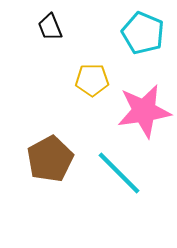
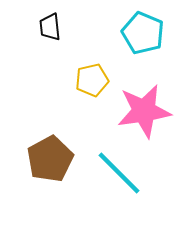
black trapezoid: rotated 16 degrees clockwise
yellow pentagon: rotated 12 degrees counterclockwise
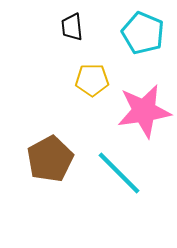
black trapezoid: moved 22 px right
yellow pentagon: rotated 12 degrees clockwise
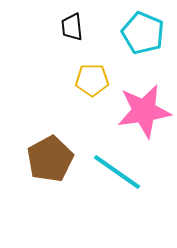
cyan line: moved 2 px left, 1 px up; rotated 10 degrees counterclockwise
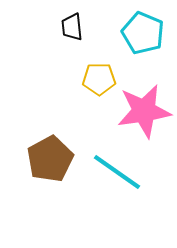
yellow pentagon: moved 7 px right, 1 px up
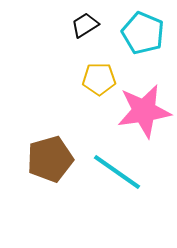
black trapezoid: moved 13 px right, 2 px up; rotated 64 degrees clockwise
brown pentagon: rotated 12 degrees clockwise
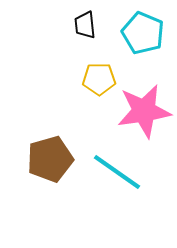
black trapezoid: rotated 64 degrees counterclockwise
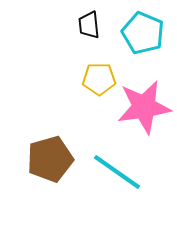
black trapezoid: moved 4 px right
pink star: moved 4 px up
